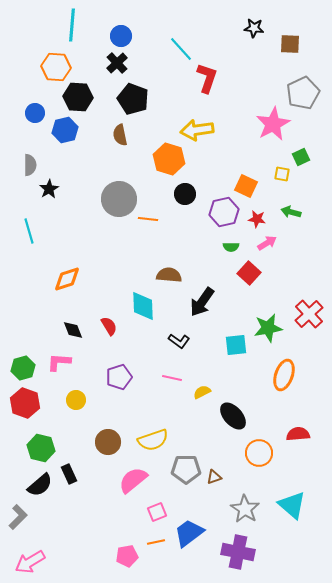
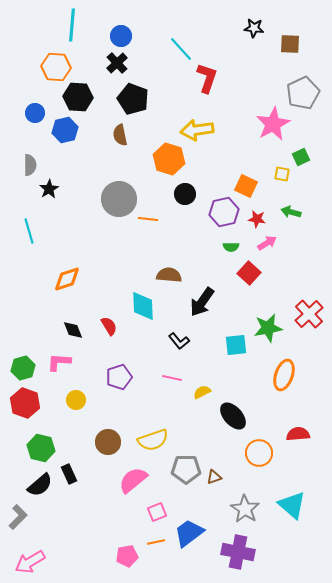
black L-shape at (179, 341): rotated 15 degrees clockwise
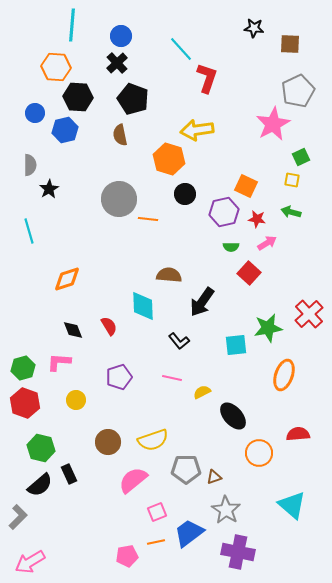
gray pentagon at (303, 93): moved 5 px left, 2 px up
yellow square at (282, 174): moved 10 px right, 6 px down
gray star at (245, 509): moved 19 px left, 1 px down
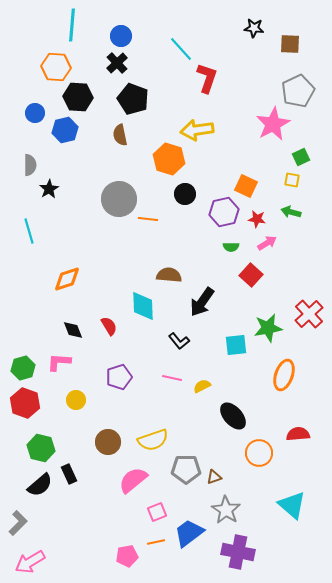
red square at (249, 273): moved 2 px right, 2 px down
yellow semicircle at (202, 392): moved 6 px up
gray L-shape at (18, 517): moved 6 px down
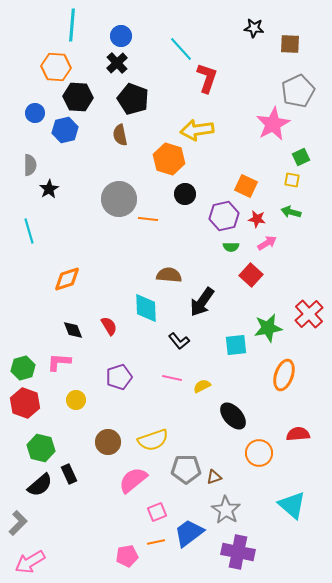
purple hexagon at (224, 212): moved 4 px down
cyan diamond at (143, 306): moved 3 px right, 2 px down
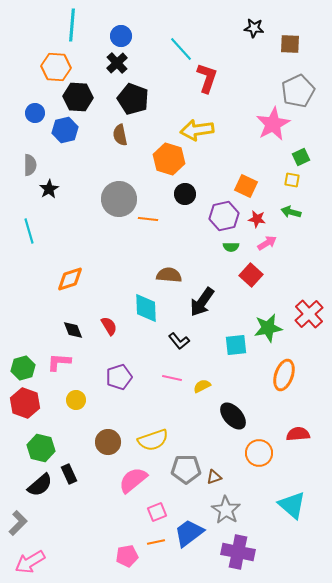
orange diamond at (67, 279): moved 3 px right
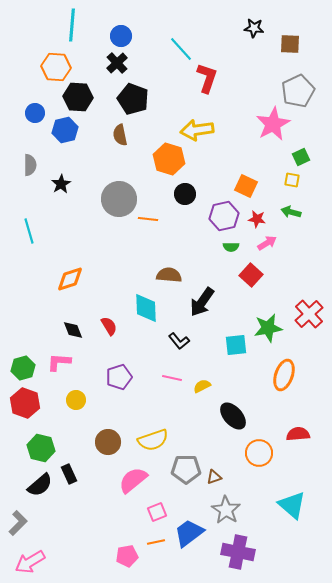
black star at (49, 189): moved 12 px right, 5 px up
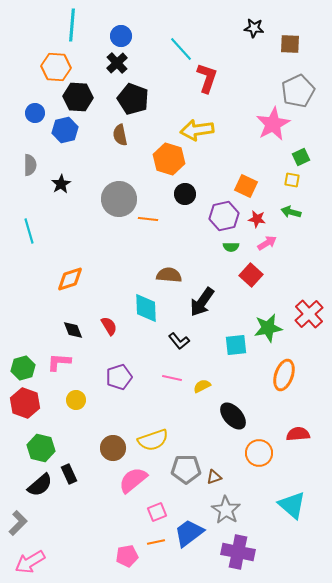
brown circle at (108, 442): moved 5 px right, 6 px down
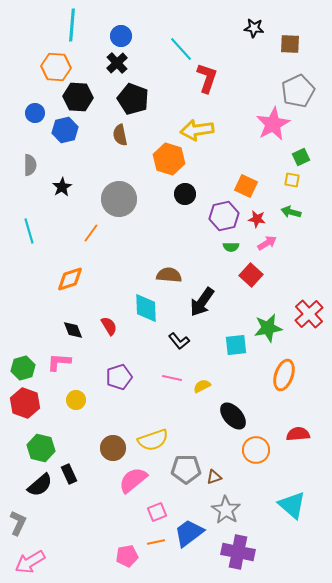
black star at (61, 184): moved 1 px right, 3 px down
orange line at (148, 219): moved 57 px left, 14 px down; rotated 60 degrees counterclockwise
orange circle at (259, 453): moved 3 px left, 3 px up
gray L-shape at (18, 523): rotated 20 degrees counterclockwise
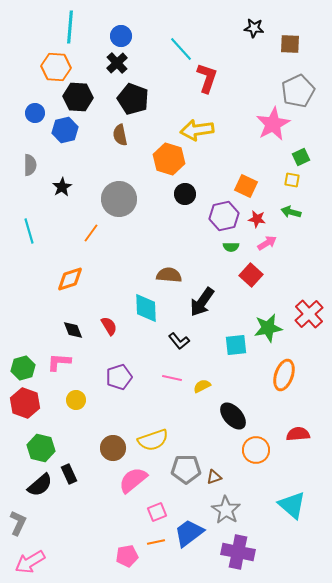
cyan line at (72, 25): moved 2 px left, 2 px down
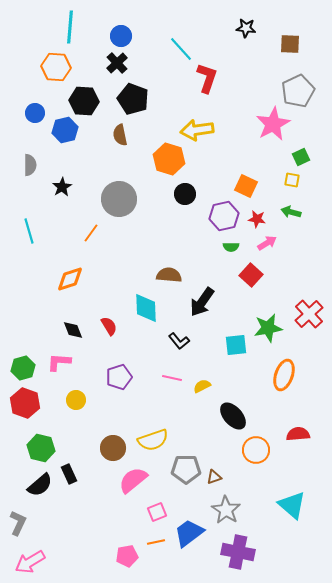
black star at (254, 28): moved 8 px left
black hexagon at (78, 97): moved 6 px right, 4 px down
